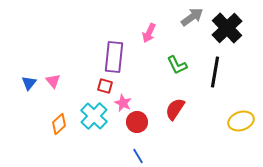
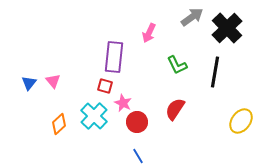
yellow ellipse: rotated 35 degrees counterclockwise
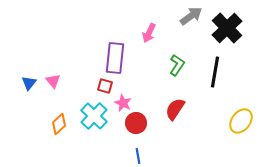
gray arrow: moved 1 px left, 1 px up
purple rectangle: moved 1 px right, 1 px down
green L-shape: rotated 120 degrees counterclockwise
red circle: moved 1 px left, 1 px down
blue line: rotated 21 degrees clockwise
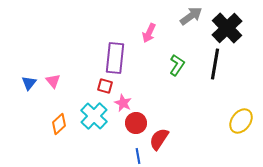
black line: moved 8 px up
red semicircle: moved 16 px left, 30 px down
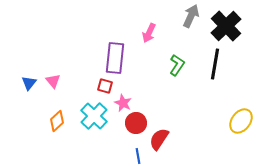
gray arrow: rotated 30 degrees counterclockwise
black cross: moved 1 px left, 2 px up
orange diamond: moved 2 px left, 3 px up
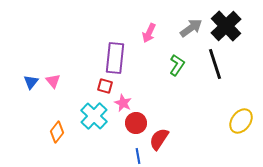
gray arrow: moved 12 px down; rotated 30 degrees clockwise
black line: rotated 28 degrees counterclockwise
blue triangle: moved 2 px right, 1 px up
orange diamond: moved 11 px down; rotated 10 degrees counterclockwise
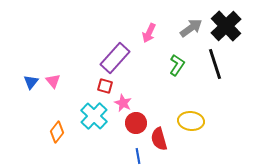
purple rectangle: rotated 36 degrees clockwise
yellow ellipse: moved 50 px left; rotated 60 degrees clockwise
red semicircle: rotated 50 degrees counterclockwise
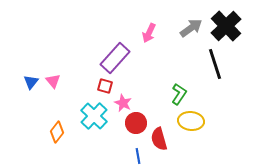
green L-shape: moved 2 px right, 29 px down
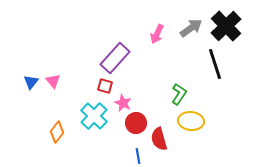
pink arrow: moved 8 px right, 1 px down
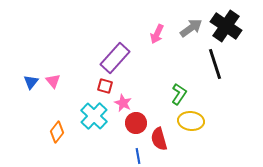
black cross: rotated 12 degrees counterclockwise
